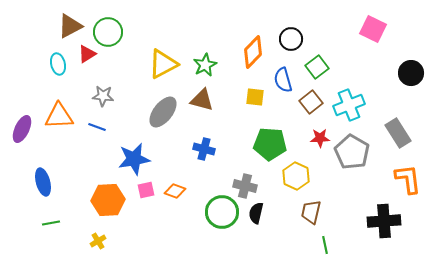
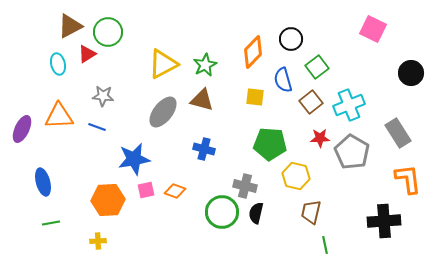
yellow hexagon at (296, 176): rotated 12 degrees counterclockwise
yellow cross at (98, 241): rotated 28 degrees clockwise
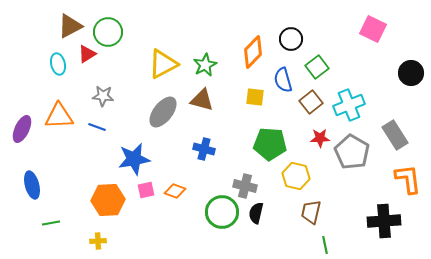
gray rectangle at (398, 133): moved 3 px left, 2 px down
blue ellipse at (43, 182): moved 11 px left, 3 px down
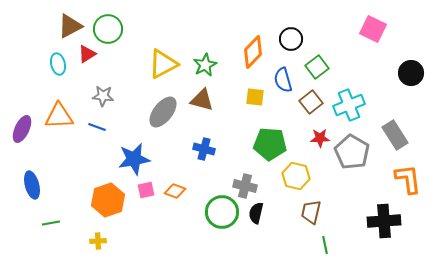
green circle at (108, 32): moved 3 px up
orange hexagon at (108, 200): rotated 16 degrees counterclockwise
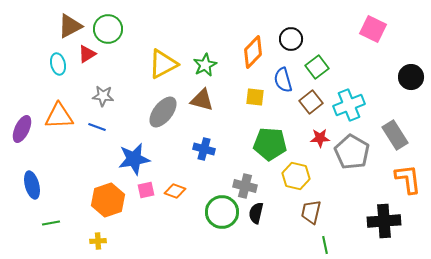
black circle at (411, 73): moved 4 px down
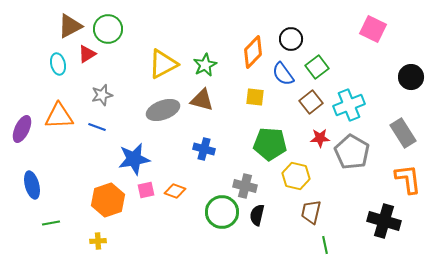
blue semicircle at (283, 80): moved 6 px up; rotated 20 degrees counterclockwise
gray star at (103, 96): moved 1 px left, 1 px up; rotated 20 degrees counterclockwise
gray ellipse at (163, 112): moved 2 px up; rotated 32 degrees clockwise
gray rectangle at (395, 135): moved 8 px right, 2 px up
black semicircle at (256, 213): moved 1 px right, 2 px down
black cross at (384, 221): rotated 20 degrees clockwise
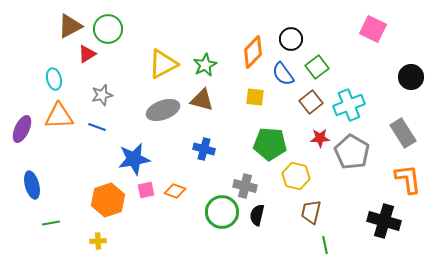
cyan ellipse at (58, 64): moved 4 px left, 15 px down
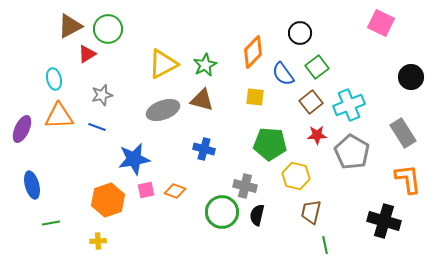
pink square at (373, 29): moved 8 px right, 6 px up
black circle at (291, 39): moved 9 px right, 6 px up
red star at (320, 138): moved 3 px left, 3 px up
